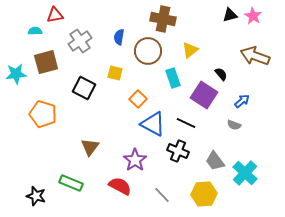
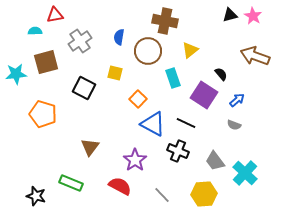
brown cross: moved 2 px right, 2 px down
blue arrow: moved 5 px left, 1 px up
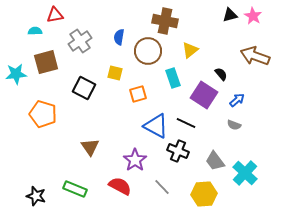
orange square: moved 5 px up; rotated 30 degrees clockwise
blue triangle: moved 3 px right, 2 px down
brown triangle: rotated 12 degrees counterclockwise
green rectangle: moved 4 px right, 6 px down
gray line: moved 8 px up
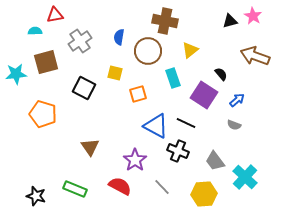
black triangle: moved 6 px down
cyan cross: moved 4 px down
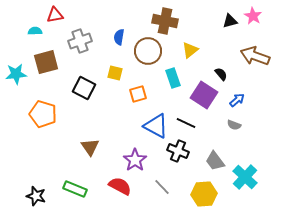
gray cross: rotated 15 degrees clockwise
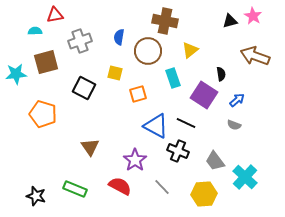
black semicircle: rotated 32 degrees clockwise
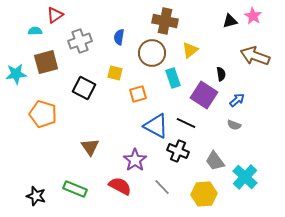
red triangle: rotated 24 degrees counterclockwise
brown circle: moved 4 px right, 2 px down
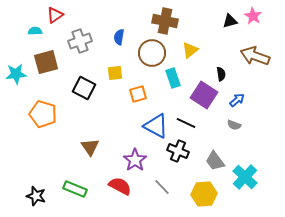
yellow square: rotated 21 degrees counterclockwise
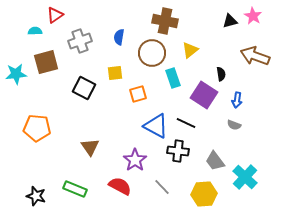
blue arrow: rotated 140 degrees clockwise
orange pentagon: moved 6 px left, 14 px down; rotated 12 degrees counterclockwise
black cross: rotated 15 degrees counterclockwise
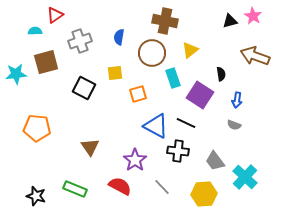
purple square: moved 4 px left
